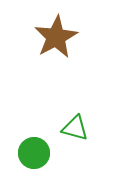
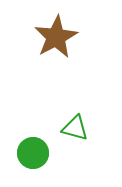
green circle: moved 1 px left
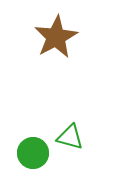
green triangle: moved 5 px left, 9 px down
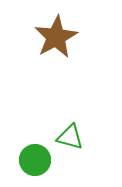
green circle: moved 2 px right, 7 px down
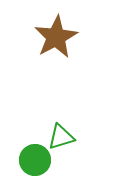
green triangle: moved 9 px left; rotated 32 degrees counterclockwise
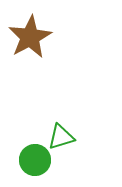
brown star: moved 26 px left
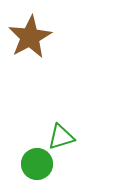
green circle: moved 2 px right, 4 px down
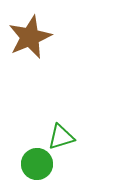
brown star: rotated 6 degrees clockwise
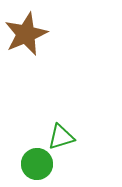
brown star: moved 4 px left, 3 px up
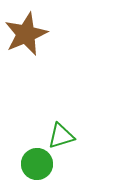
green triangle: moved 1 px up
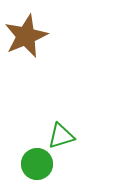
brown star: moved 2 px down
